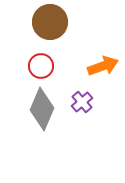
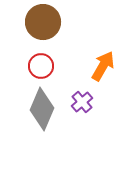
brown circle: moved 7 px left
orange arrow: rotated 40 degrees counterclockwise
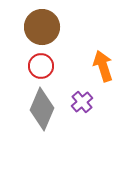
brown circle: moved 1 px left, 5 px down
orange arrow: rotated 48 degrees counterclockwise
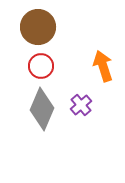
brown circle: moved 4 px left
purple cross: moved 1 px left, 3 px down
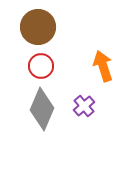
purple cross: moved 3 px right, 1 px down
